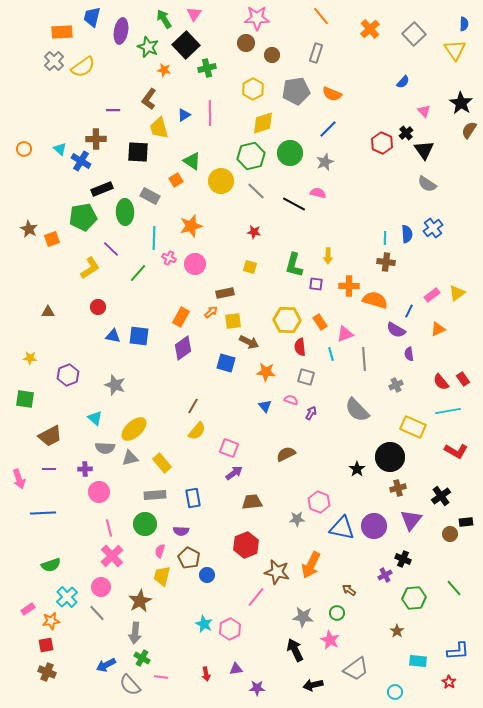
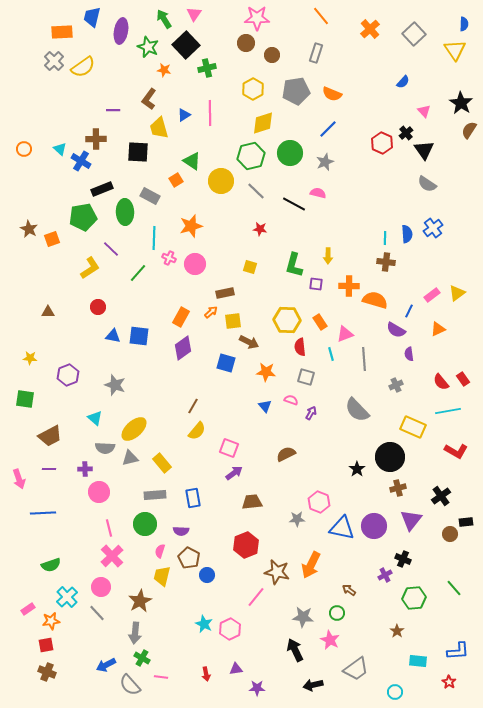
red star at (254, 232): moved 6 px right, 3 px up
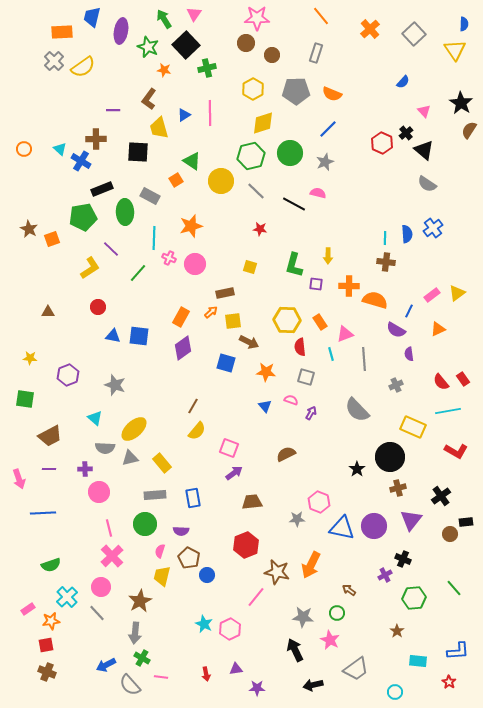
gray pentagon at (296, 91): rotated 8 degrees clockwise
black triangle at (424, 150): rotated 15 degrees counterclockwise
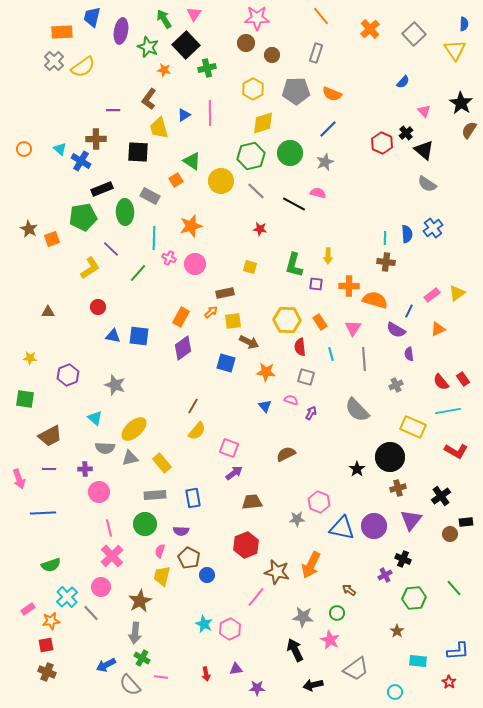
pink triangle at (345, 334): moved 8 px right, 6 px up; rotated 36 degrees counterclockwise
gray line at (97, 613): moved 6 px left
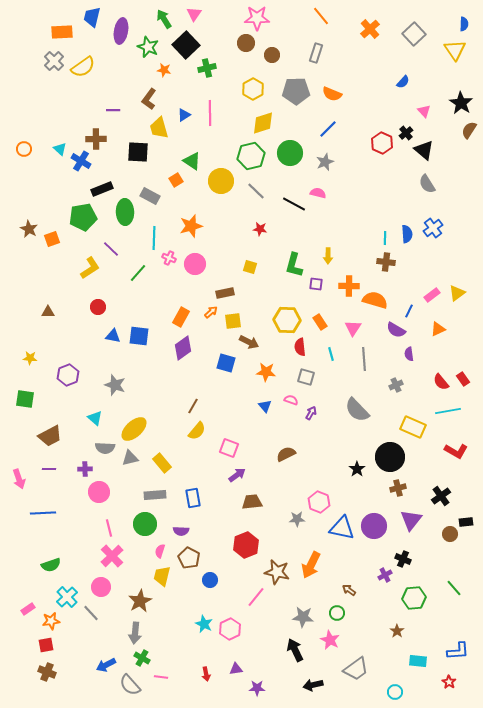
gray semicircle at (427, 184): rotated 24 degrees clockwise
purple arrow at (234, 473): moved 3 px right, 2 px down
blue circle at (207, 575): moved 3 px right, 5 px down
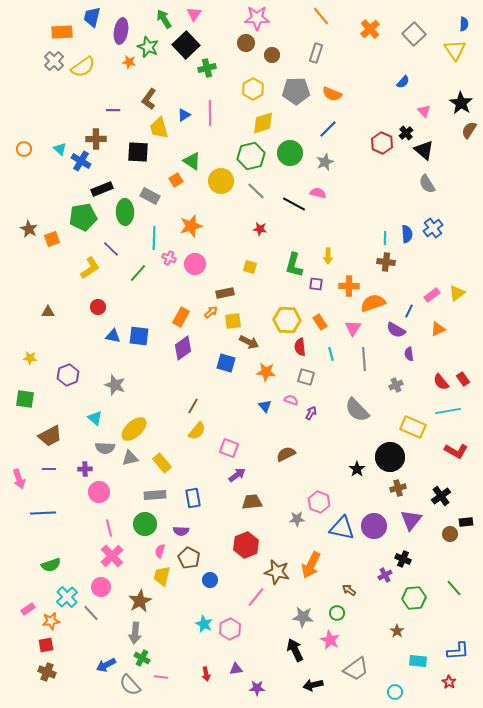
orange star at (164, 70): moved 35 px left, 8 px up
orange semicircle at (375, 300): moved 2 px left, 3 px down; rotated 35 degrees counterclockwise
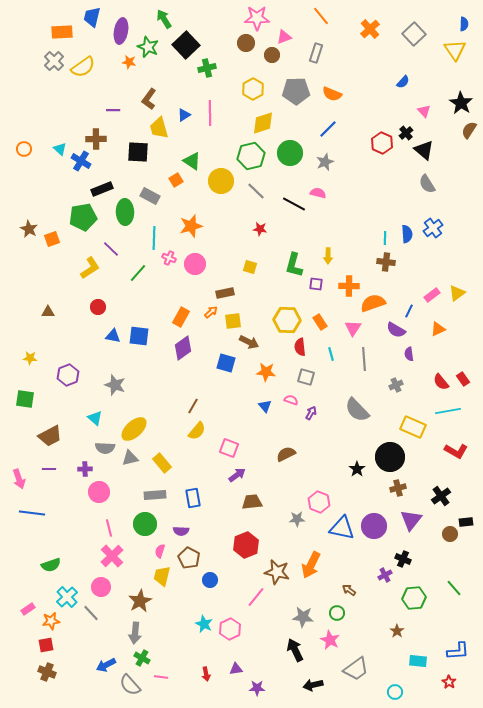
pink triangle at (194, 14): moved 90 px right, 23 px down; rotated 35 degrees clockwise
blue line at (43, 513): moved 11 px left; rotated 10 degrees clockwise
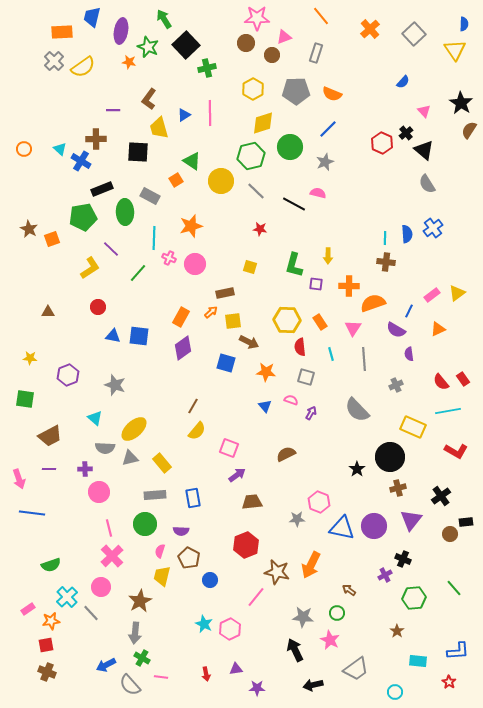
green circle at (290, 153): moved 6 px up
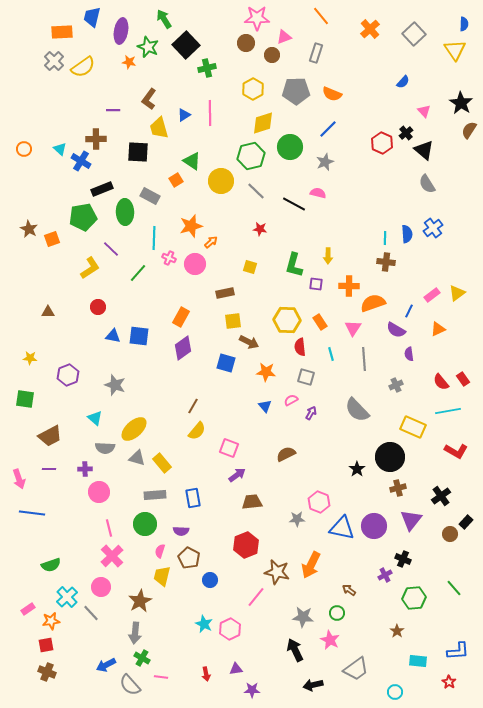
orange arrow at (211, 312): moved 70 px up
pink semicircle at (291, 400): rotated 48 degrees counterclockwise
gray triangle at (130, 458): moved 7 px right; rotated 30 degrees clockwise
black rectangle at (466, 522): rotated 40 degrees counterclockwise
purple star at (257, 688): moved 5 px left, 2 px down
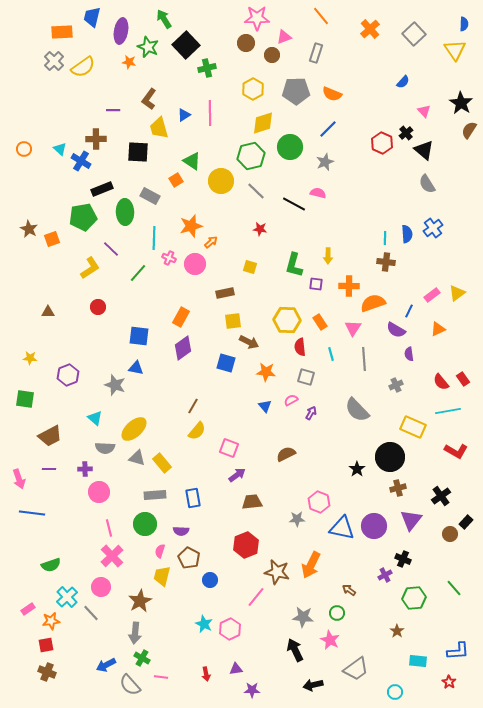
blue triangle at (113, 336): moved 23 px right, 32 px down
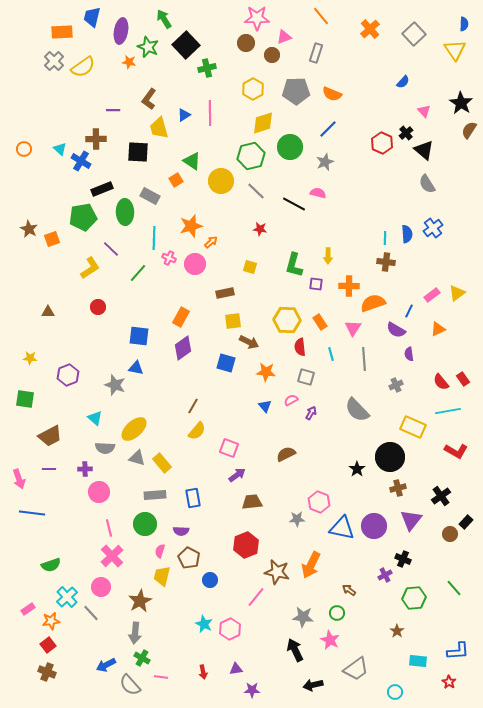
red square at (46, 645): moved 2 px right; rotated 28 degrees counterclockwise
red arrow at (206, 674): moved 3 px left, 2 px up
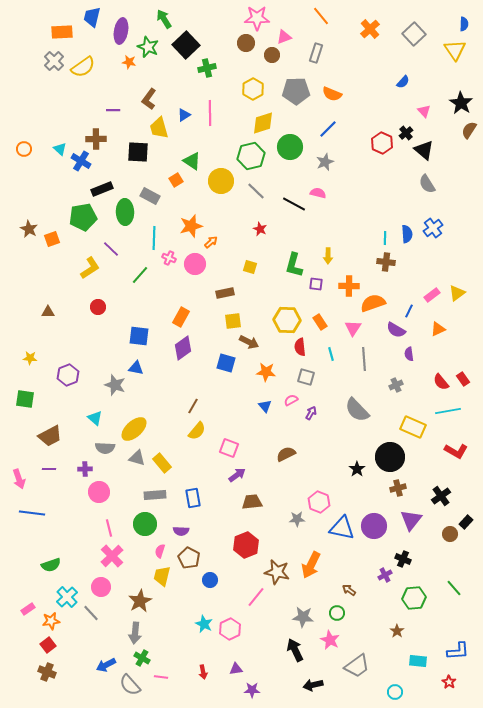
red star at (260, 229): rotated 16 degrees clockwise
green line at (138, 273): moved 2 px right, 2 px down
gray trapezoid at (356, 669): moved 1 px right, 3 px up
